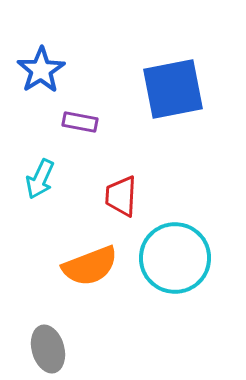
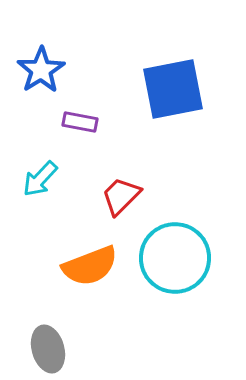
cyan arrow: rotated 18 degrees clockwise
red trapezoid: rotated 42 degrees clockwise
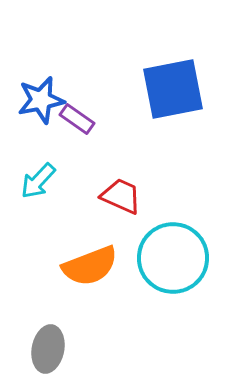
blue star: moved 30 px down; rotated 21 degrees clockwise
purple rectangle: moved 3 px left, 3 px up; rotated 24 degrees clockwise
cyan arrow: moved 2 px left, 2 px down
red trapezoid: rotated 69 degrees clockwise
cyan circle: moved 2 px left
gray ellipse: rotated 27 degrees clockwise
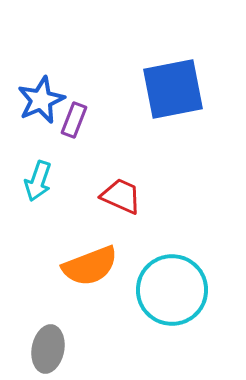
blue star: rotated 12 degrees counterclockwise
purple rectangle: moved 3 px left, 1 px down; rotated 76 degrees clockwise
cyan arrow: rotated 24 degrees counterclockwise
cyan circle: moved 1 px left, 32 px down
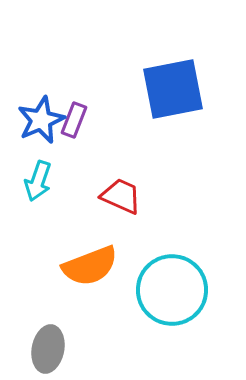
blue star: moved 20 px down
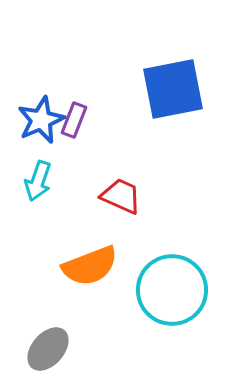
gray ellipse: rotated 30 degrees clockwise
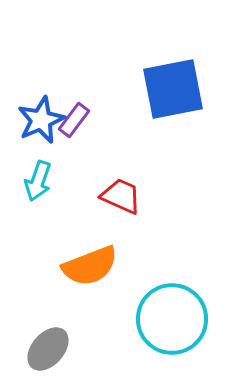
purple rectangle: rotated 16 degrees clockwise
cyan circle: moved 29 px down
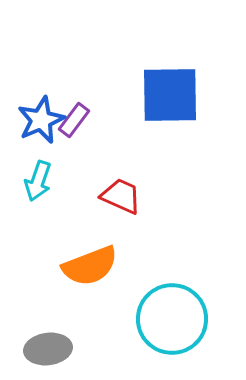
blue square: moved 3 px left, 6 px down; rotated 10 degrees clockwise
gray ellipse: rotated 42 degrees clockwise
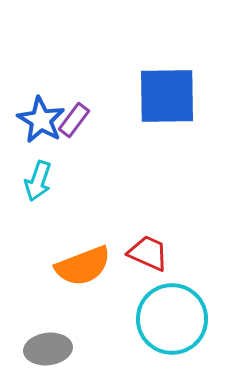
blue square: moved 3 px left, 1 px down
blue star: rotated 18 degrees counterclockwise
red trapezoid: moved 27 px right, 57 px down
orange semicircle: moved 7 px left
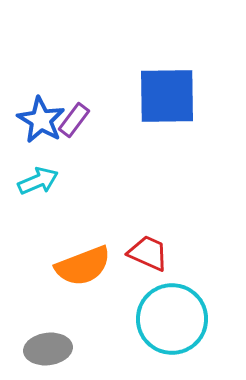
cyan arrow: rotated 132 degrees counterclockwise
